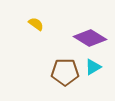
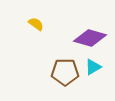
purple diamond: rotated 16 degrees counterclockwise
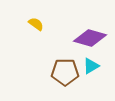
cyan triangle: moved 2 px left, 1 px up
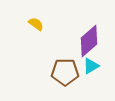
purple diamond: moved 1 px left, 3 px down; rotated 56 degrees counterclockwise
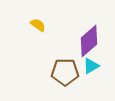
yellow semicircle: moved 2 px right, 1 px down
